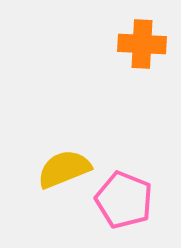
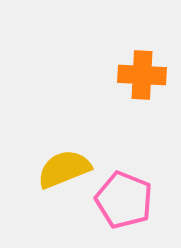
orange cross: moved 31 px down
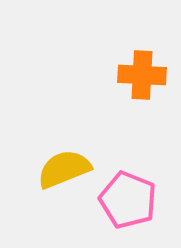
pink pentagon: moved 4 px right
